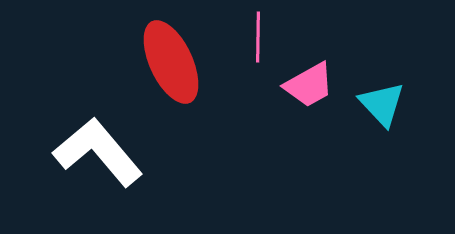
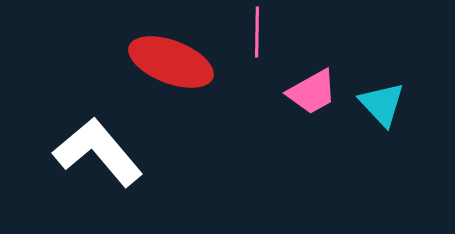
pink line: moved 1 px left, 5 px up
red ellipse: rotated 44 degrees counterclockwise
pink trapezoid: moved 3 px right, 7 px down
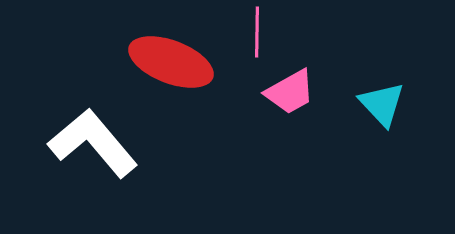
pink trapezoid: moved 22 px left
white L-shape: moved 5 px left, 9 px up
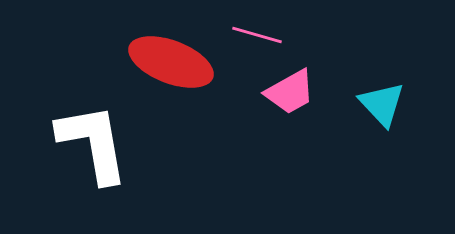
pink line: moved 3 px down; rotated 75 degrees counterclockwise
white L-shape: rotated 30 degrees clockwise
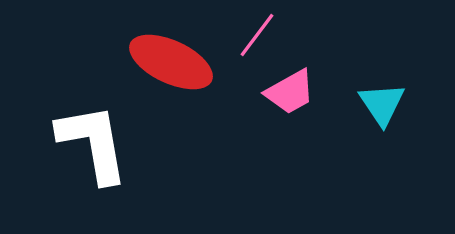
pink line: rotated 69 degrees counterclockwise
red ellipse: rotated 4 degrees clockwise
cyan triangle: rotated 9 degrees clockwise
